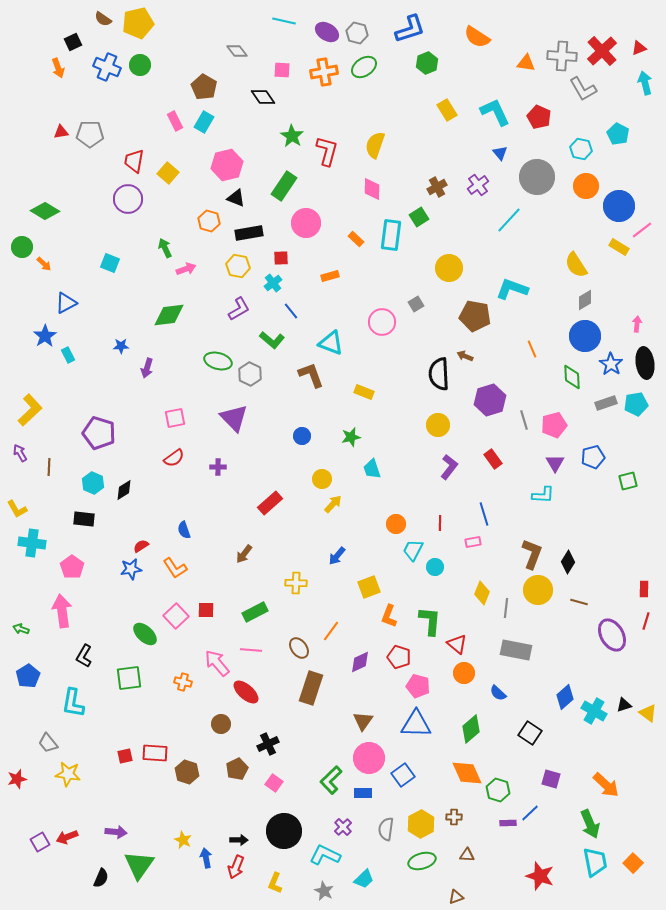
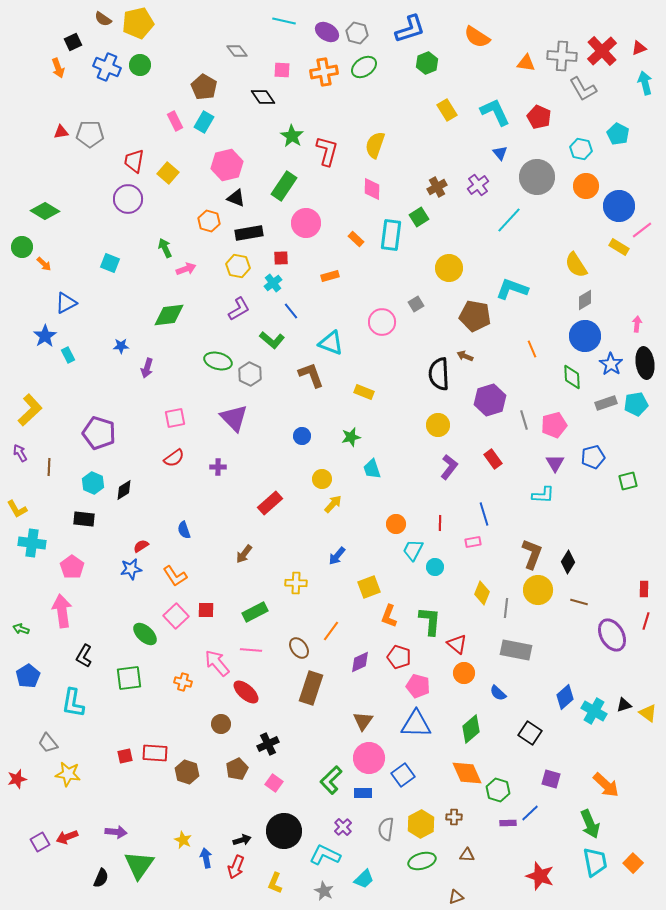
orange L-shape at (175, 568): moved 8 px down
black arrow at (239, 840): moved 3 px right; rotated 18 degrees counterclockwise
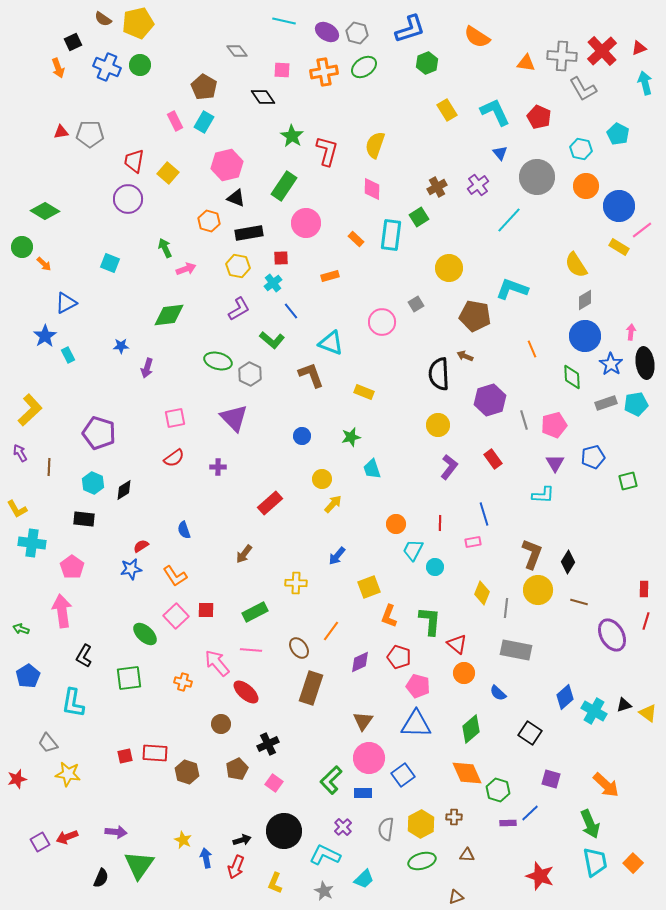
pink arrow at (637, 324): moved 6 px left, 8 px down
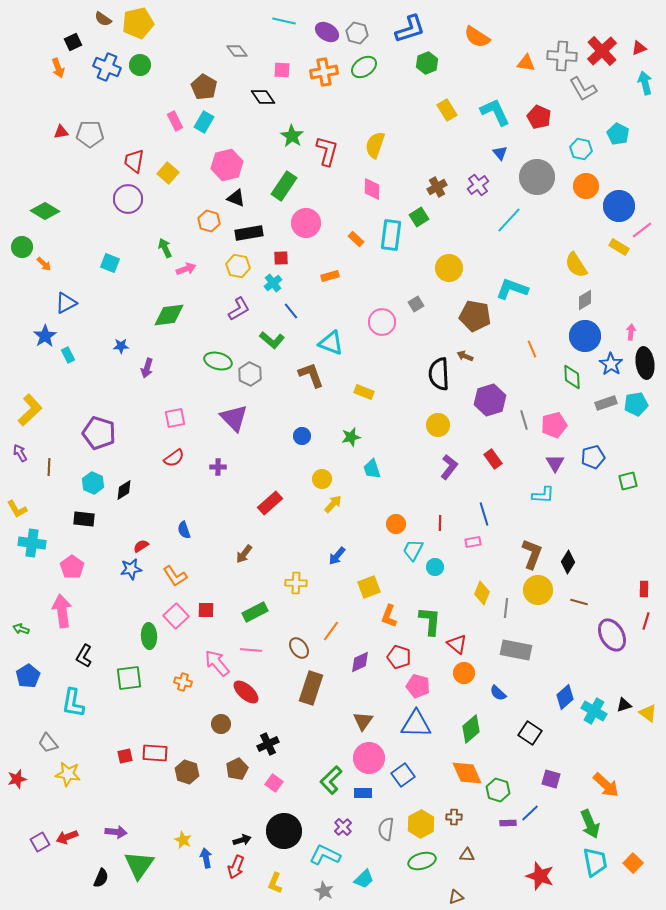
green ellipse at (145, 634): moved 4 px right, 2 px down; rotated 45 degrees clockwise
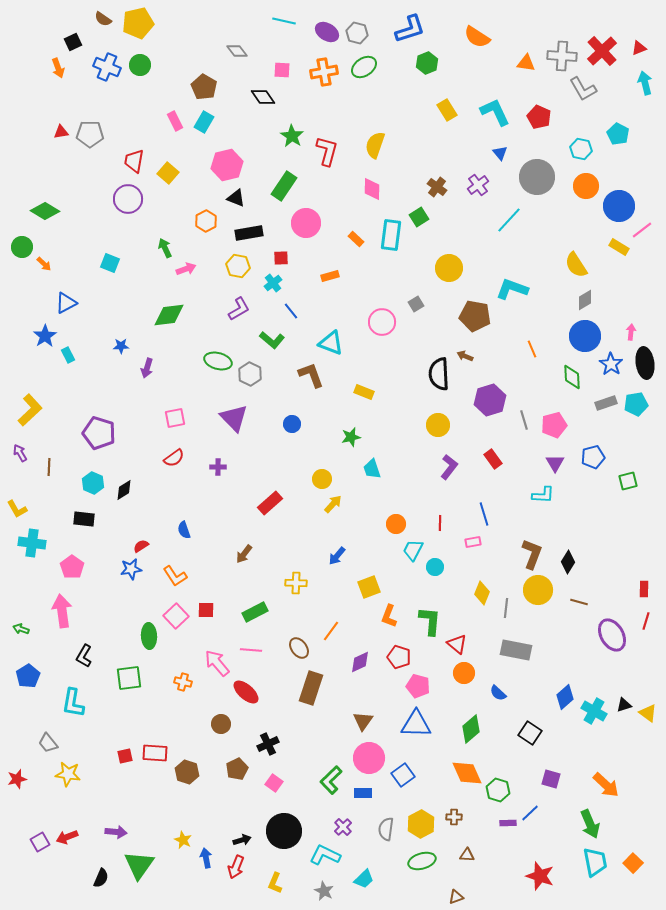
brown cross at (437, 187): rotated 24 degrees counterclockwise
orange hexagon at (209, 221): moved 3 px left; rotated 15 degrees clockwise
blue circle at (302, 436): moved 10 px left, 12 px up
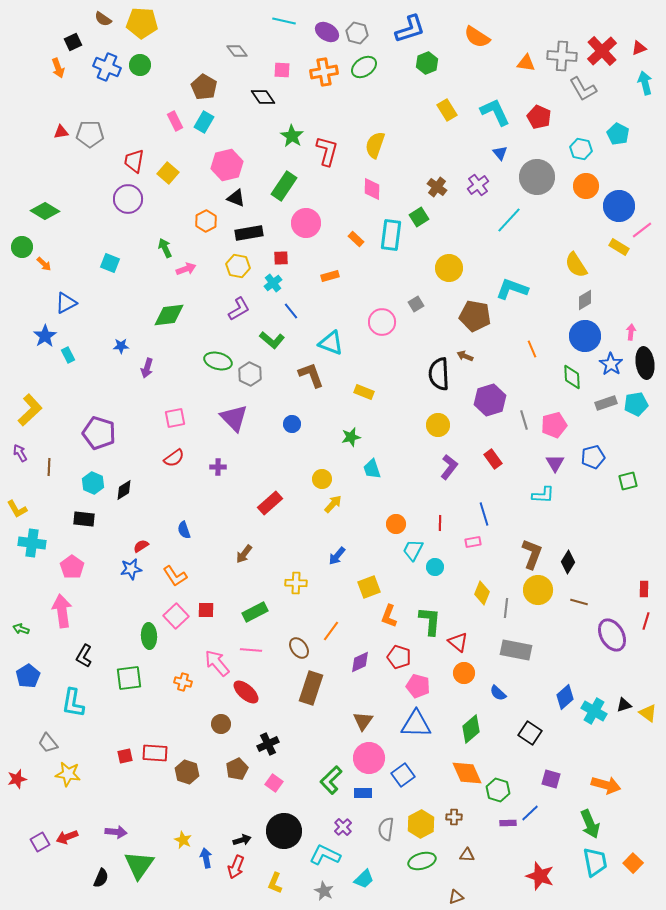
yellow pentagon at (138, 23): moved 4 px right; rotated 16 degrees clockwise
red triangle at (457, 644): moved 1 px right, 2 px up
orange arrow at (606, 785): rotated 28 degrees counterclockwise
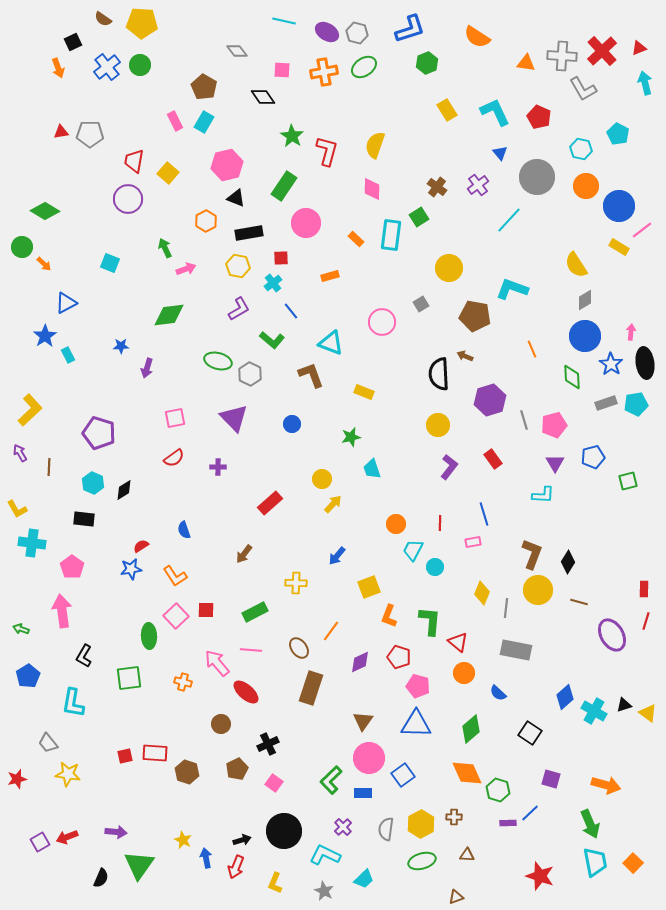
blue cross at (107, 67): rotated 28 degrees clockwise
gray square at (416, 304): moved 5 px right
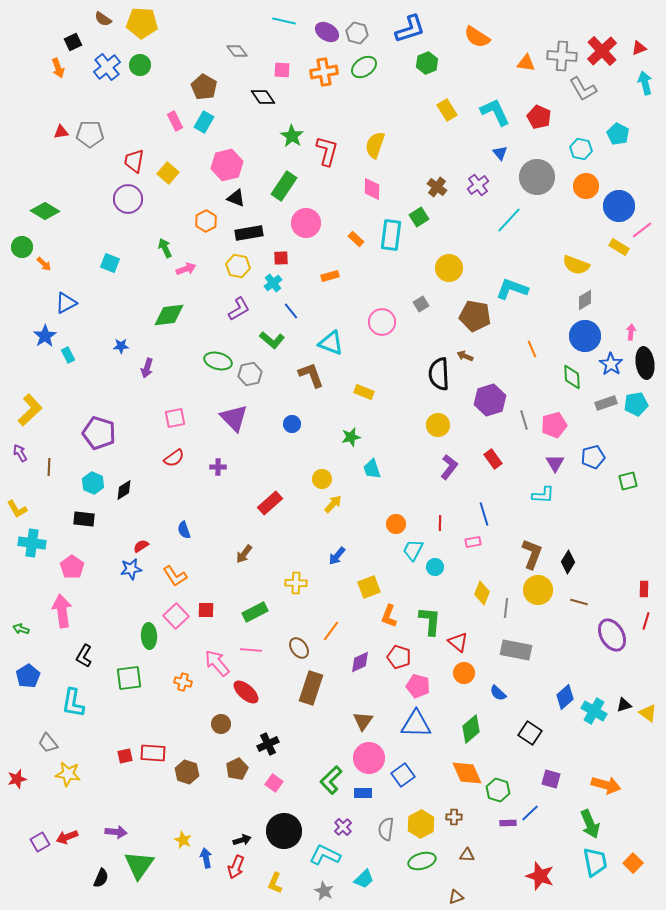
yellow semicircle at (576, 265): rotated 36 degrees counterclockwise
gray hexagon at (250, 374): rotated 20 degrees clockwise
red rectangle at (155, 753): moved 2 px left
